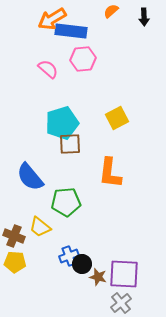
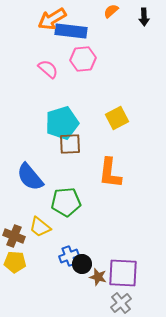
purple square: moved 1 px left, 1 px up
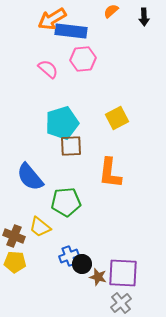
brown square: moved 1 px right, 2 px down
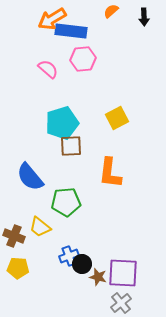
yellow pentagon: moved 3 px right, 6 px down
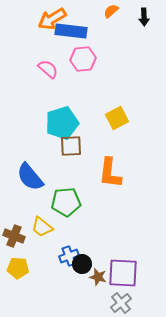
yellow trapezoid: moved 2 px right
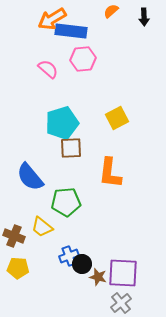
brown square: moved 2 px down
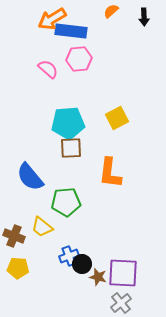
pink hexagon: moved 4 px left
cyan pentagon: moved 6 px right; rotated 12 degrees clockwise
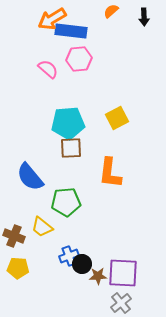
brown star: moved 1 px up; rotated 18 degrees counterclockwise
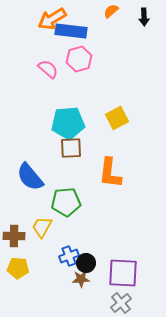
pink hexagon: rotated 10 degrees counterclockwise
yellow trapezoid: rotated 80 degrees clockwise
brown cross: rotated 20 degrees counterclockwise
black circle: moved 4 px right, 1 px up
brown star: moved 17 px left, 3 px down
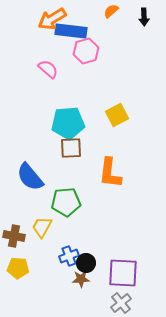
pink hexagon: moved 7 px right, 8 px up
yellow square: moved 3 px up
brown cross: rotated 10 degrees clockwise
